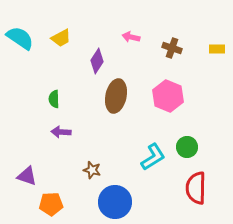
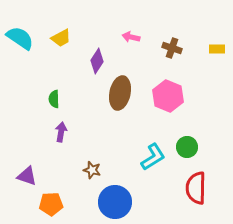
brown ellipse: moved 4 px right, 3 px up
purple arrow: rotated 96 degrees clockwise
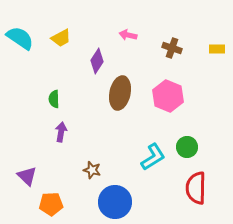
pink arrow: moved 3 px left, 2 px up
purple triangle: rotated 25 degrees clockwise
